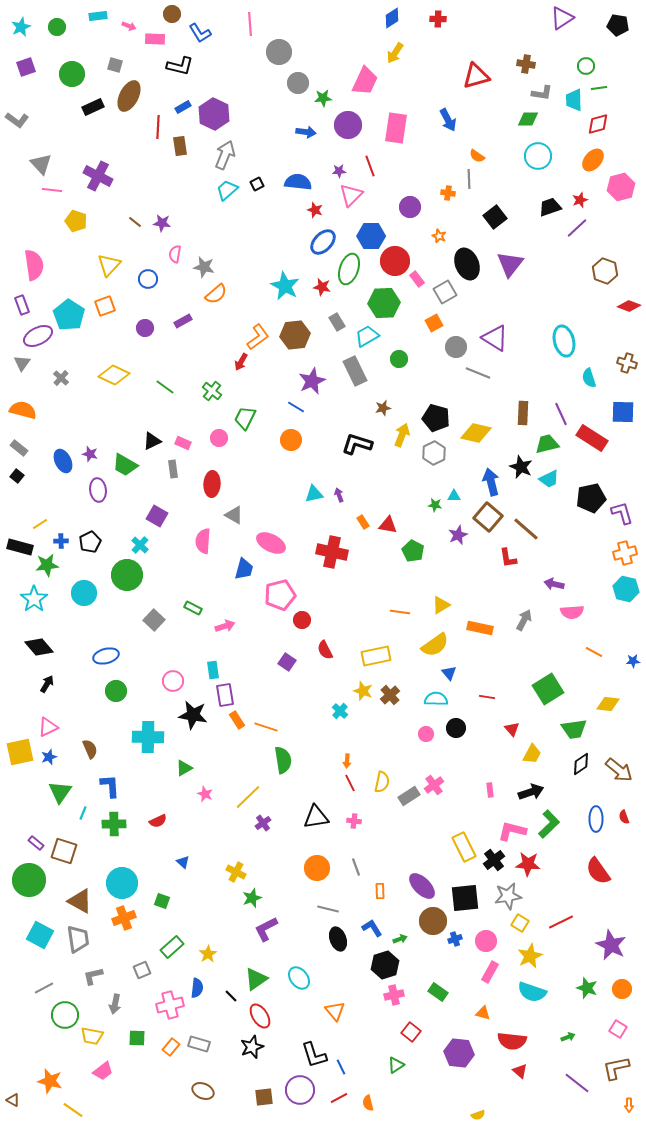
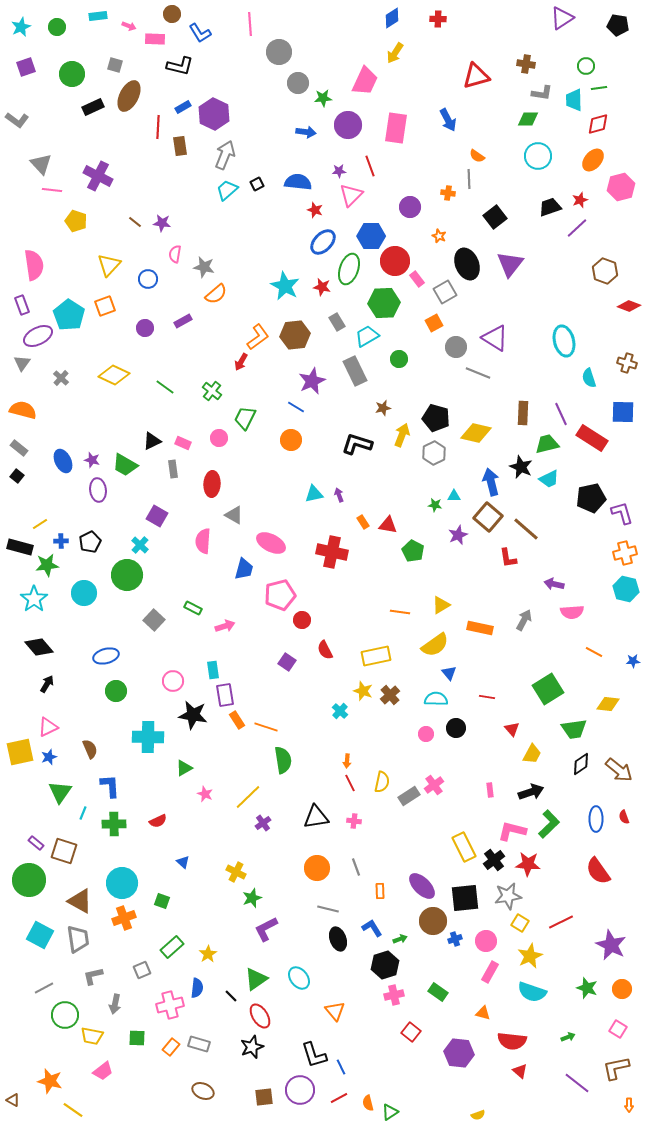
purple star at (90, 454): moved 2 px right, 6 px down
green triangle at (396, 1065): moved 6 px left, 47 px down
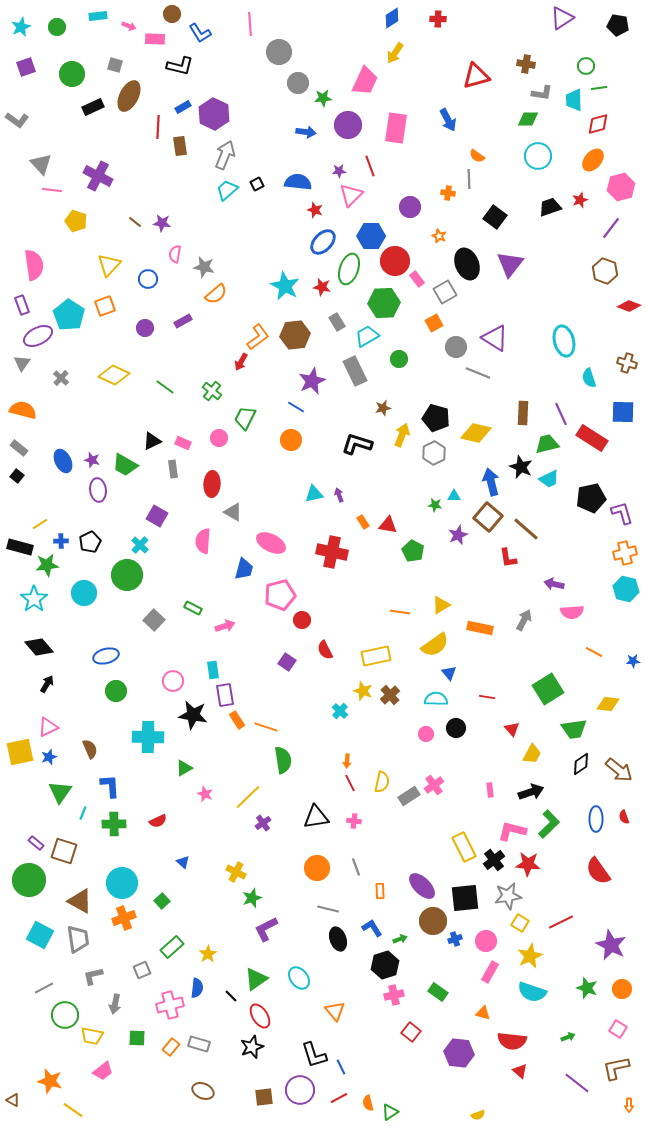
black square at (495, 217): rotated 15 degrees counterclockwise
purple line at (577, 228): moved 34 px right; rotated 10 degrees counterclockwise
gray triangle at (234, 515): moved 1 px left, 3 px up
green square at (162, 901): rotated 28 degrees clockwise
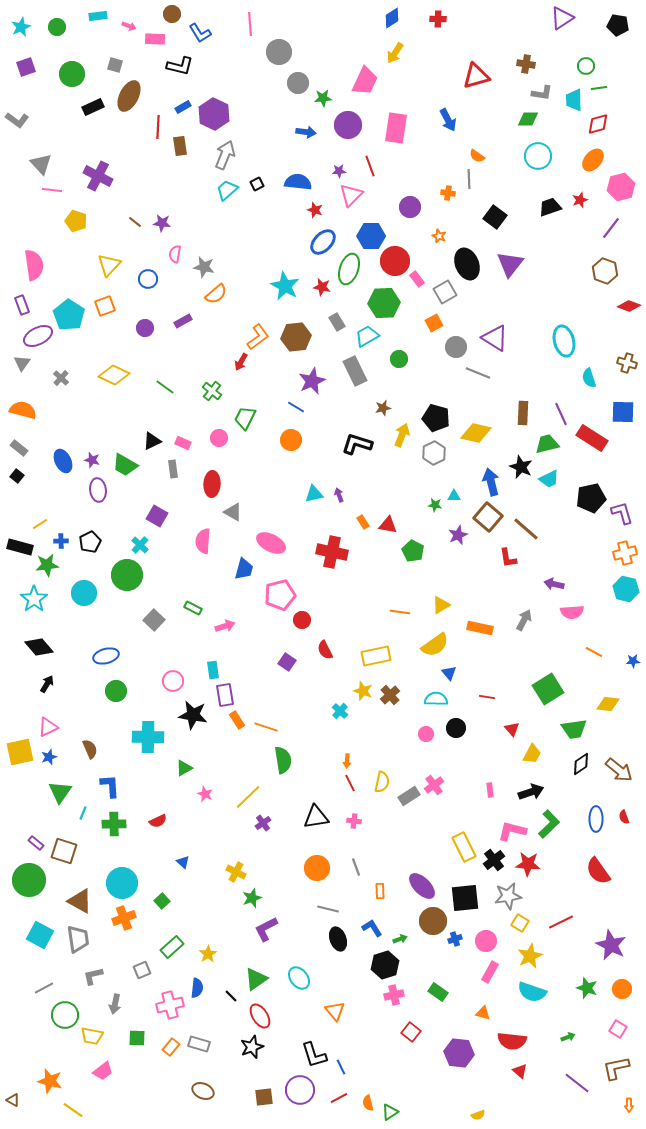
brown hexagon at (295, 335): moved 1 px right, 2 px down
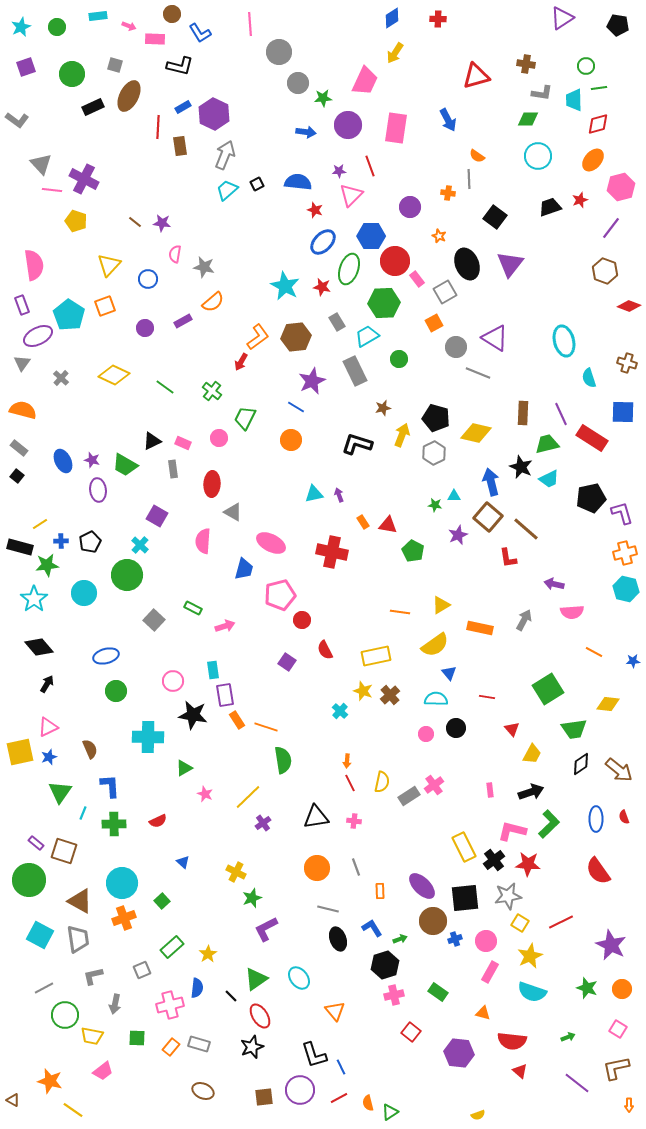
purple cross at (98, 176): moved 14 px left, 3 px down
orange semicircle at (216, 294): moved 3 px left, 8 px down
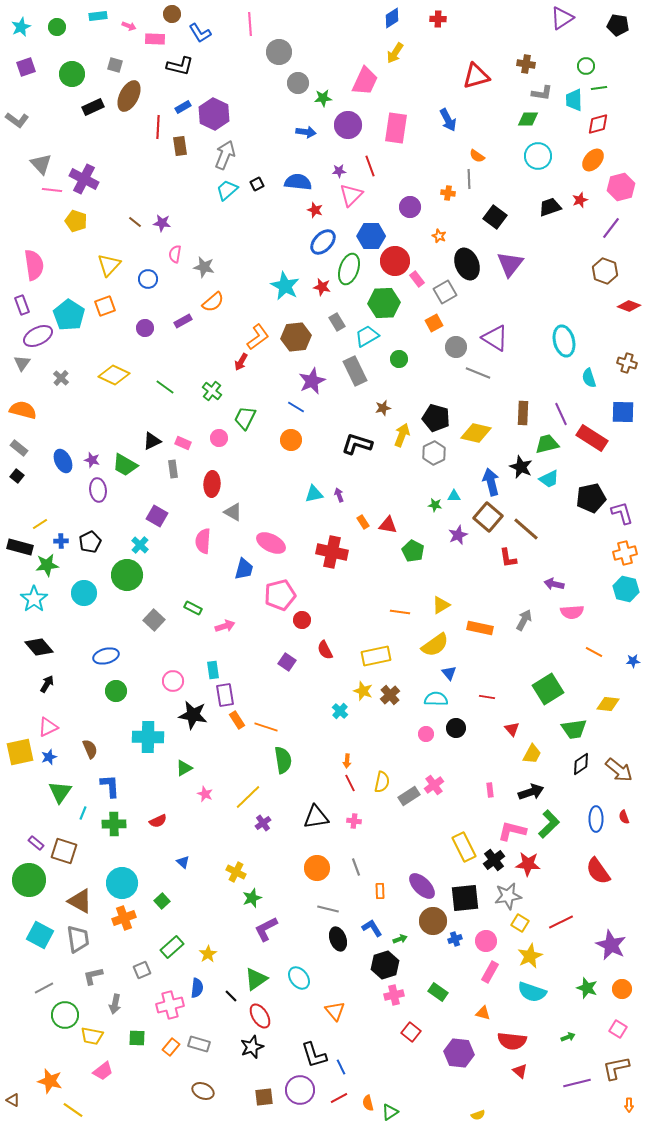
purple line at (577, 1083): rotated 52 degrees counterclockwise
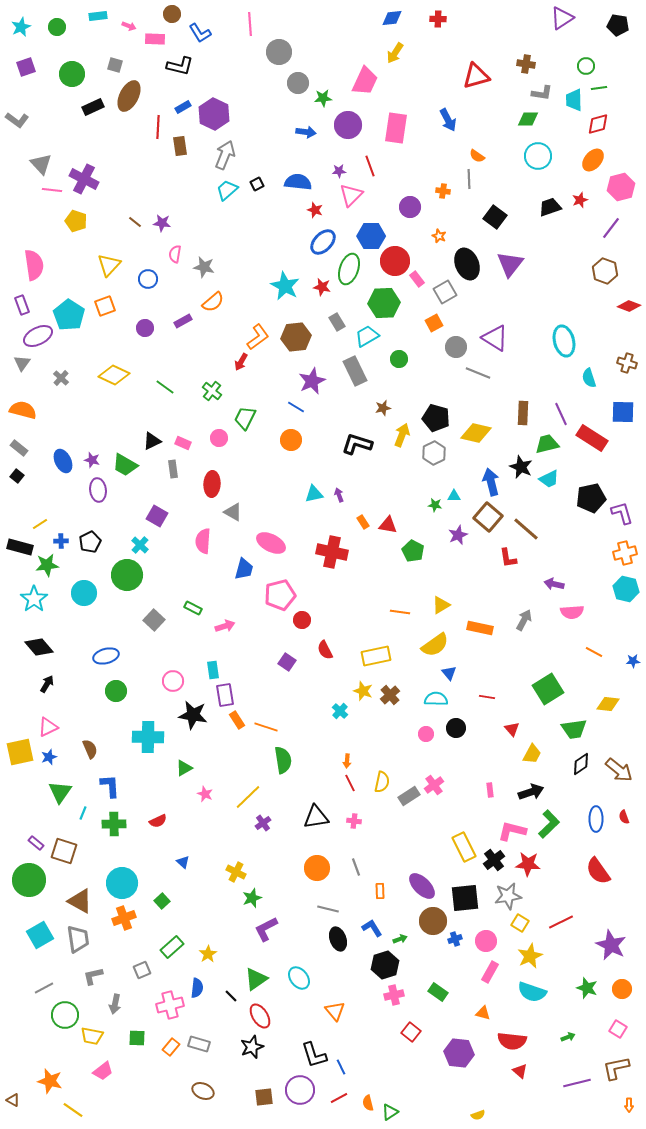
blue diamond at (392, 18): rotated 25 degrees clockwise
orange cross at (448, 193): moved 5 px left, 2 px up
cyan square at (40, 935): rotated 32 degrees clockwise
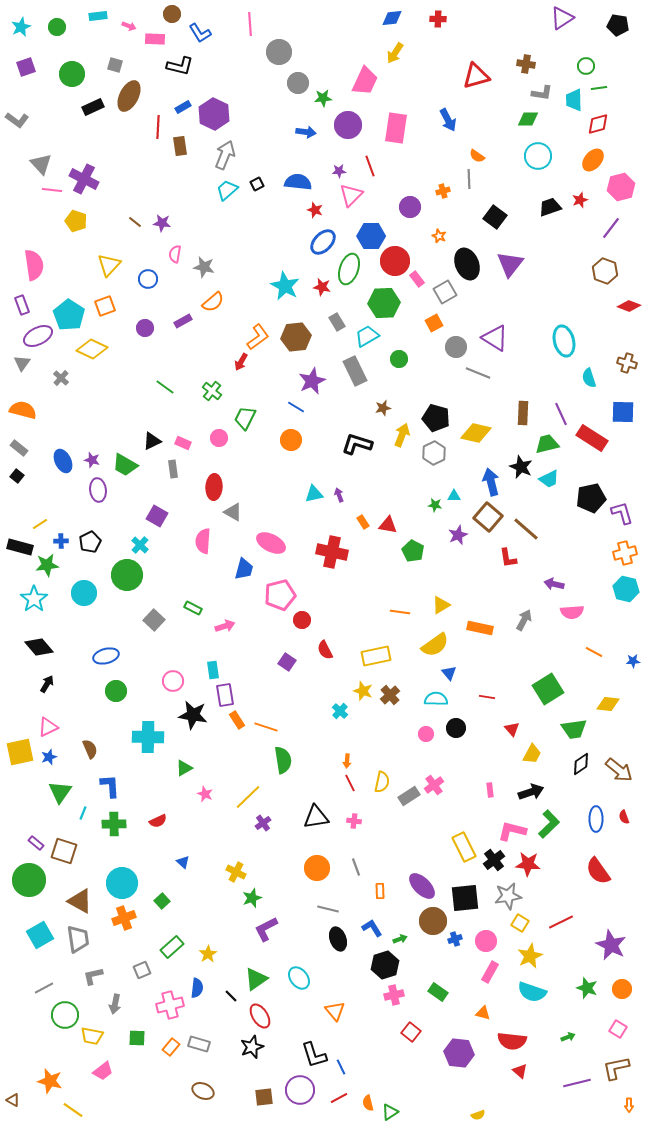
orange cross at (443, 191): rotated 24 degrees counterclockwise
yellow diamond at (114, 375): moved 22 px left, 26 px up
red ellipse at (212, 484): moved 2 px right, 3 px down
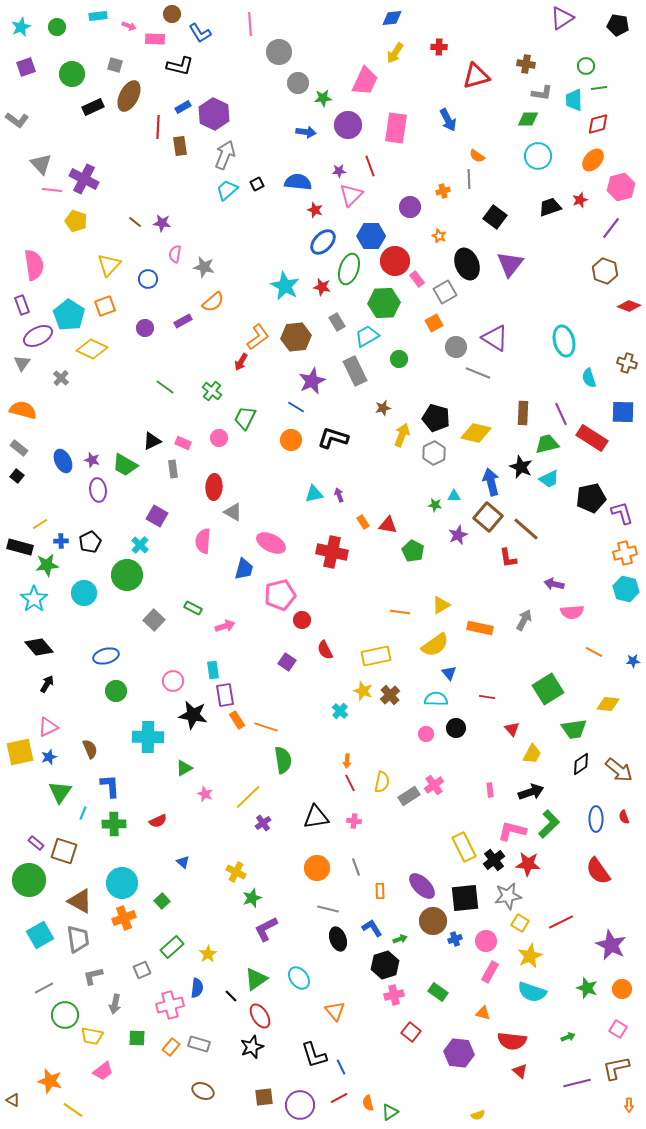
red cross at (438, 19): moved 1 px right, 28 px down
black L-shape at (357, 444): moved 24 px left, 6 px up
purple circle at (300, 1090): moved 15 px down
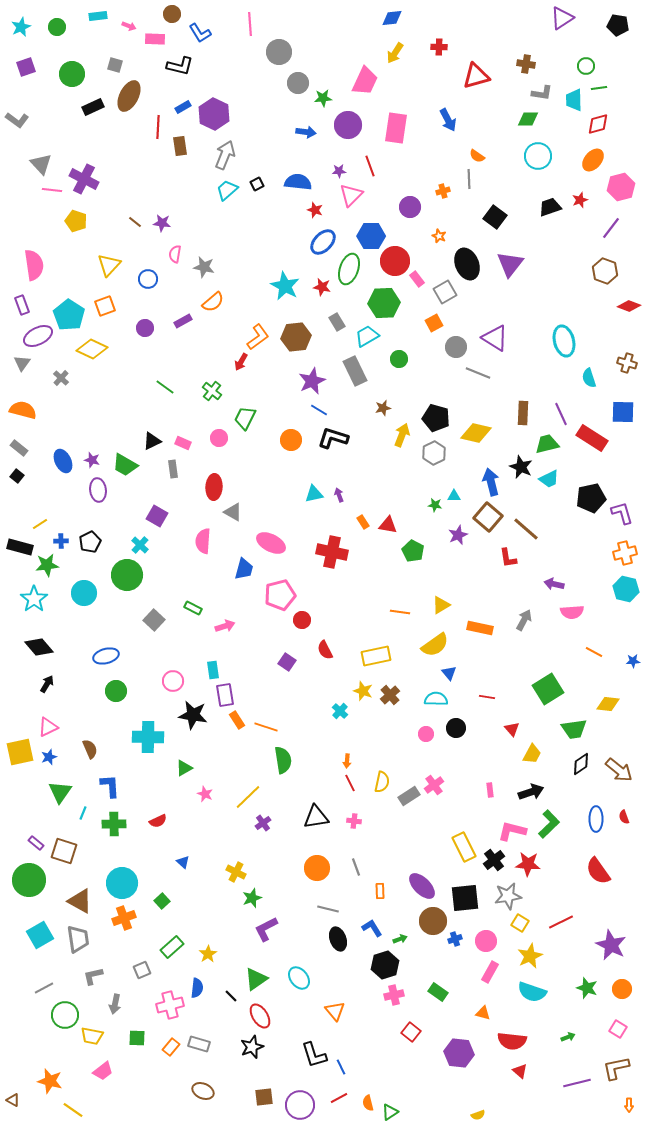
blue line at (296, 407): moved 23 px right, 3 px down
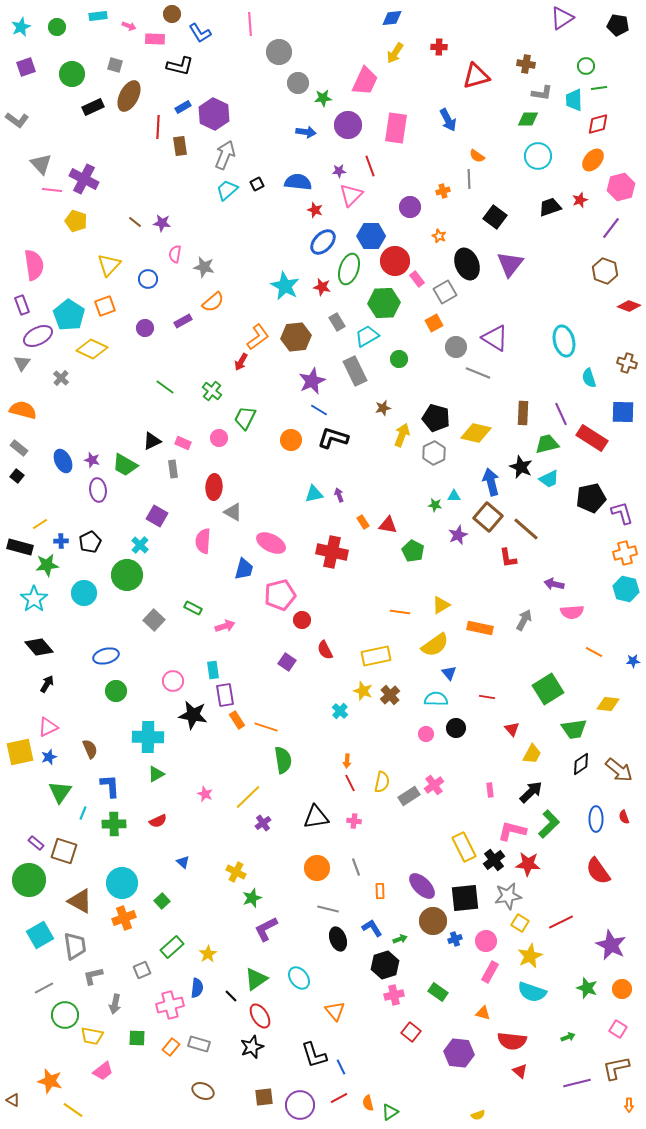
green triangle at (184, 768): moved 28 px left, 6 px down
black arrow at (531, 792): rotated 25 degrees counterclockwise
gray trapezoid at (78, 939): moved 3 px left, 7 px down
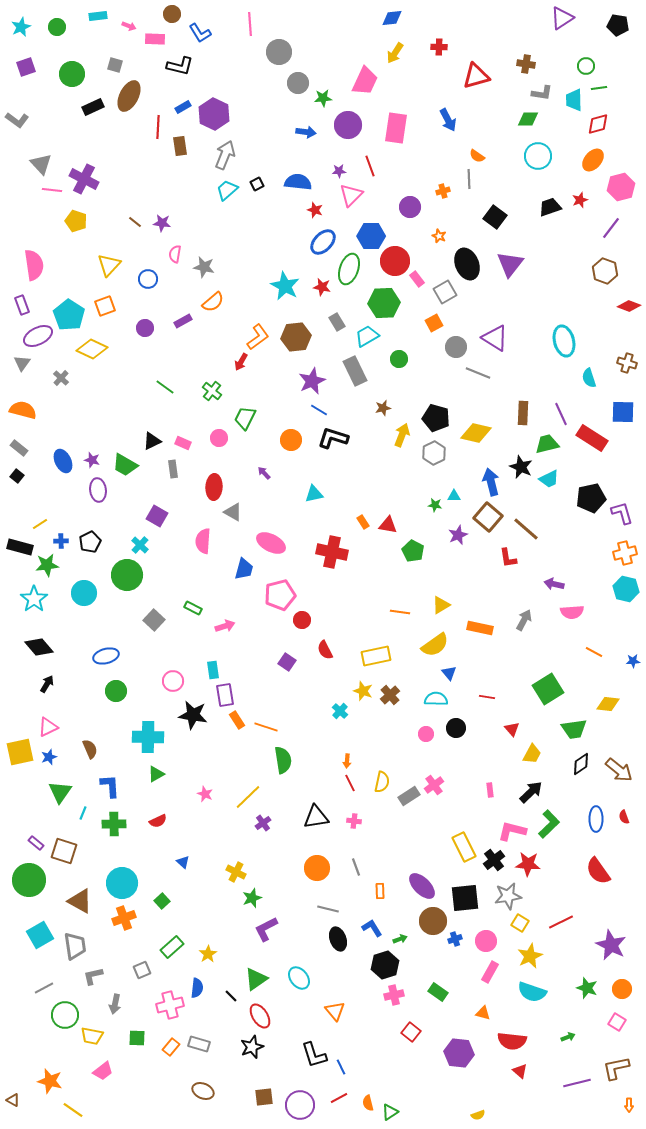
purple arrow at (339, 495): moved 75 px left, 22 px up; rotated 24 degrees counterclockwise
pink square at (618, 1029): moved 1 px left, 7 px up
